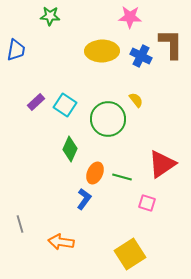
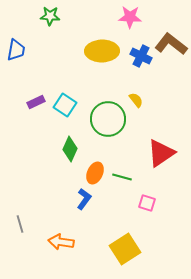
brown L-shape: rotated 52 degrees counterclockwise
purple rectangle: rotated 18 degrees clockwise
red triangle: moved 1 px left, 11 px up
yellow square: moved 5 px left, 5 px up
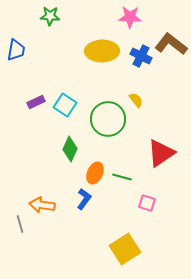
orange arrow: moved 19 px left, 37 px up
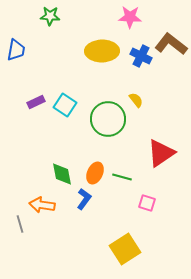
green diamond: moved 8 px left, 25 px down; rotated 35 degrees counterclockwise
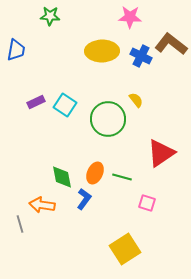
green diamond: moved 3 px down
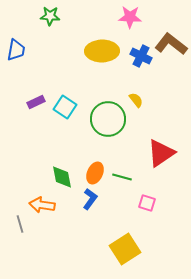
cyan square: moved 2 px down
blue L-shape: moved 6 px right
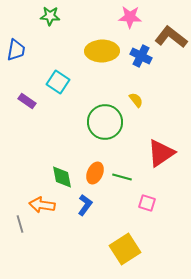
brown L-shape: moved 7 px up
purple rectangle: moved 9 px left, 1 px up; rotated 60 degrees clockwise
cyan square: moved 7 px left, 25 px up
green circle: moved 3 px left, 3 px down
blue L-shape: moved 5 px left, 6 px down
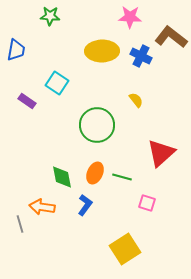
cyan square: moved 1 px left, 1 px down
green circle: moved 8 px left, 3 px down
red triangle: rotated 8 degrees counterclockwise
orange arrow: moved 2 px down
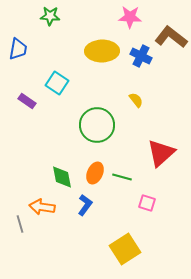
blue trapezoid: moved 2 px right, 1 px up
